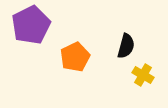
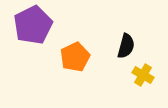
purple pentagon: moved 2 px right
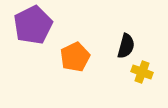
yellow cross: moved 1 px left, 3 px up; rotated 10 degrees counterclockwise
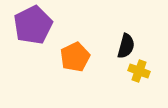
yellow cross: moved 3 px left, 1 px up
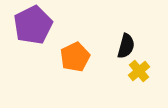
yellow cross: rotated 30 degrees clockwise
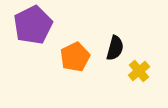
black semicircle: moved 11 px left, 2 px down
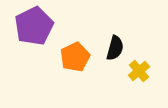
purple pentagon: moved 1 px right, 1 px down
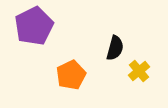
orange pentagon: moved 4 px left, 18 px down
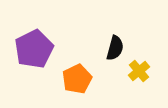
purple pentagon: moved 23 px down
orange pentagon: moved 6 px right, 4 px down
